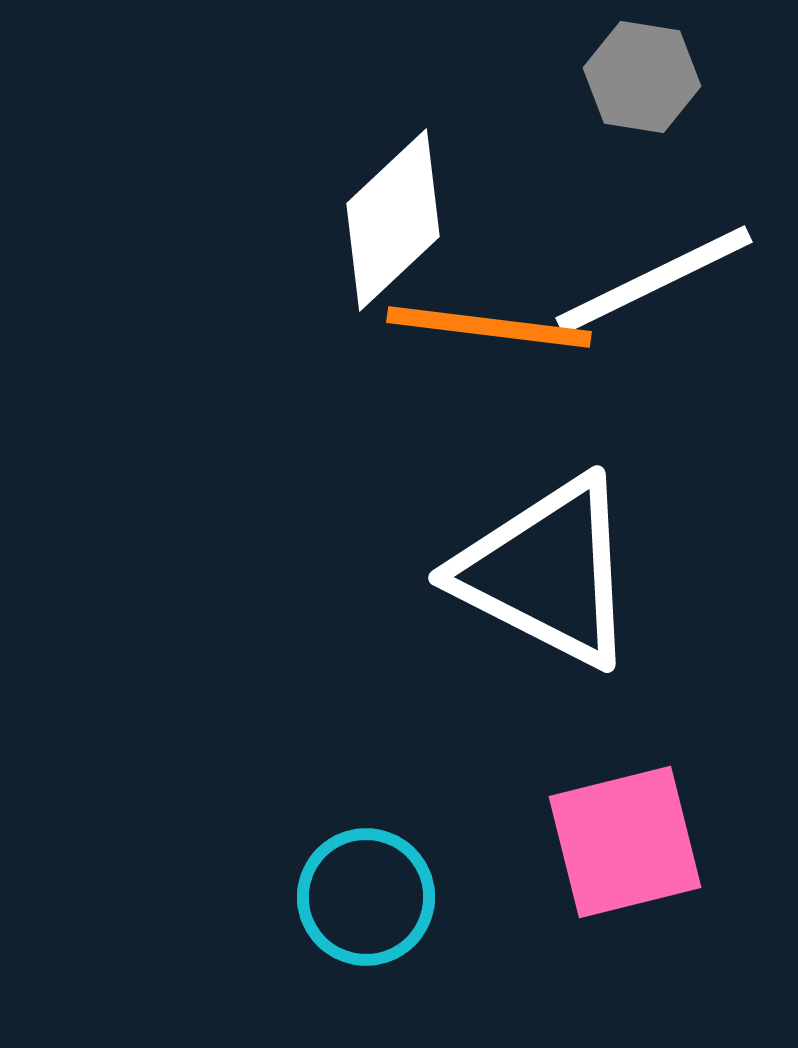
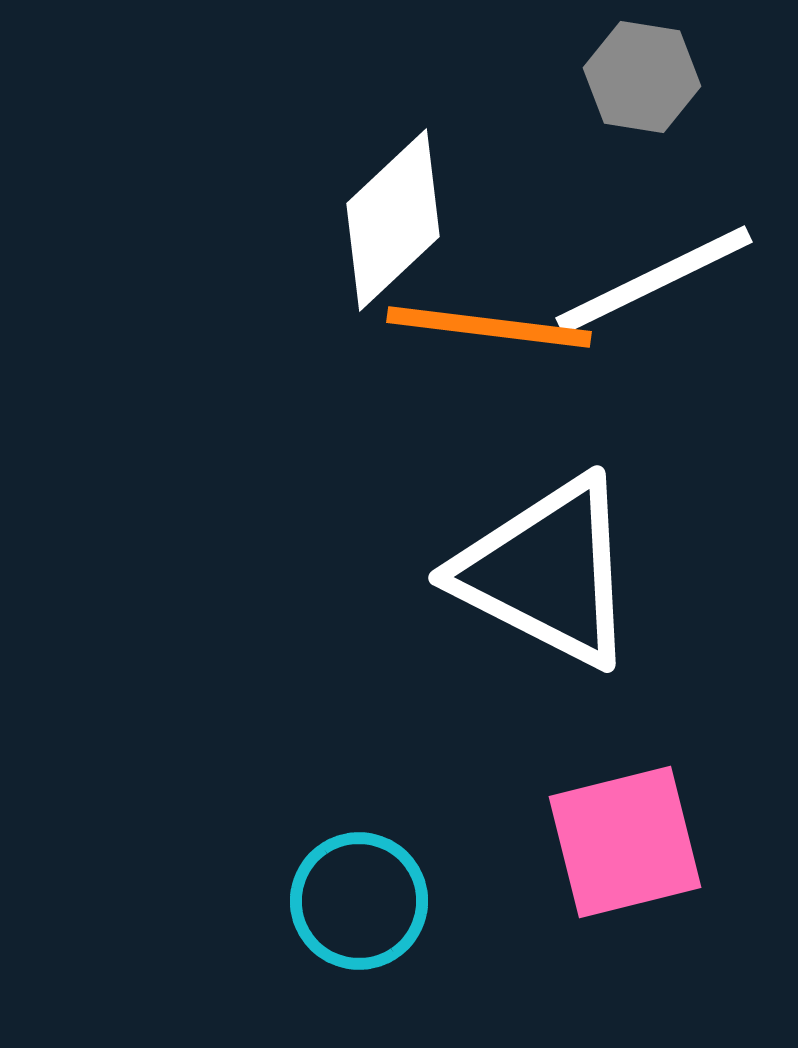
cyan circle: moved 7 px left, 4 px down
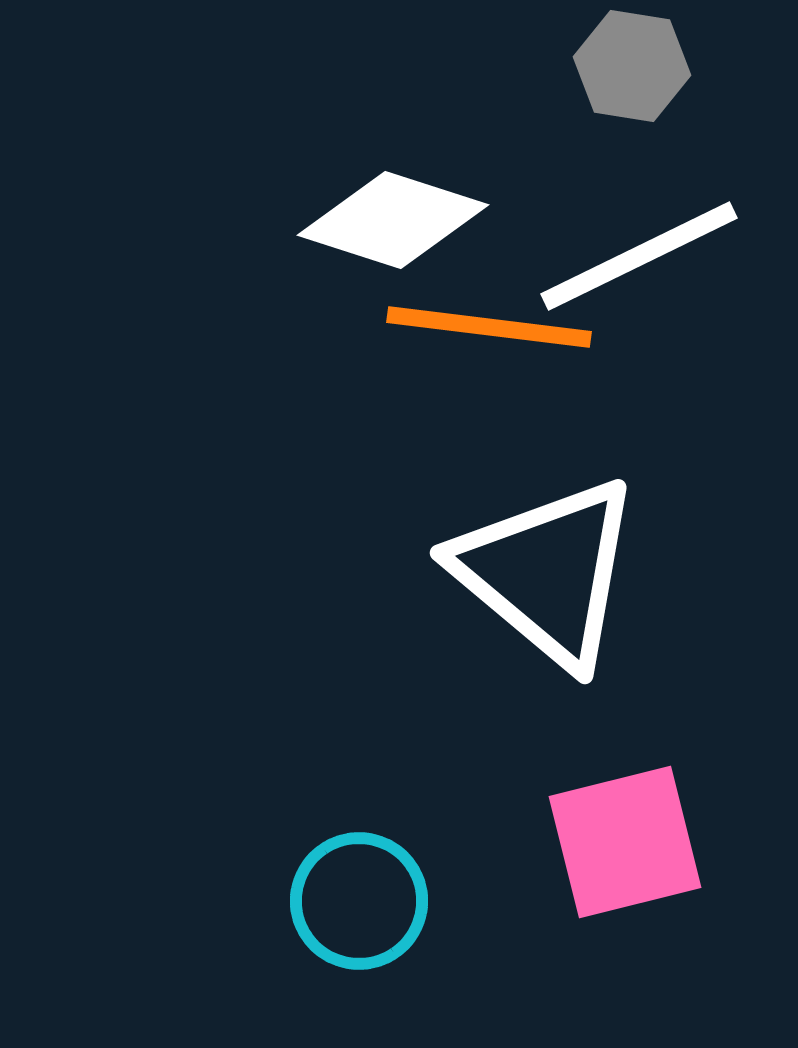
gray hexagon: moved 10 px left, 11 px up
white diamond: rotated 61 degrees clockwise
white line: moved 15 px left, 24 px up
white triangle: rotated 13 degrees clockwise
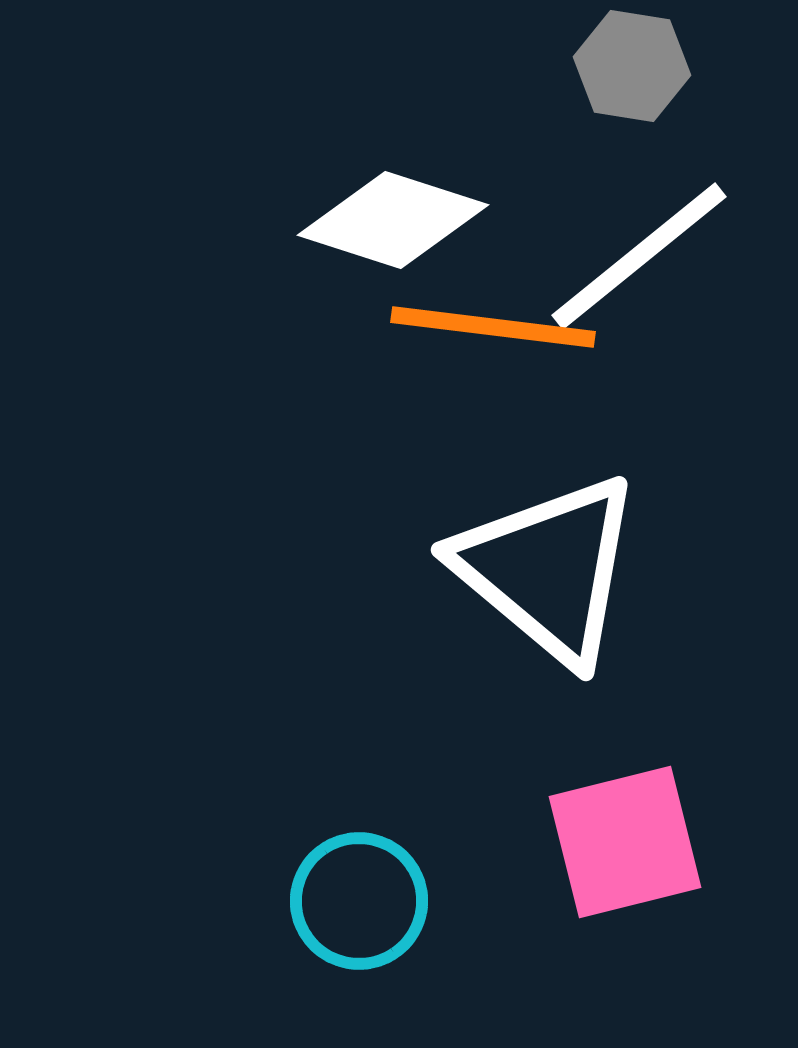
white line: rotated 13 degrees counterclockwise
orange line: moved 4 px right
white triangle: moved 1 px right, 3 px up
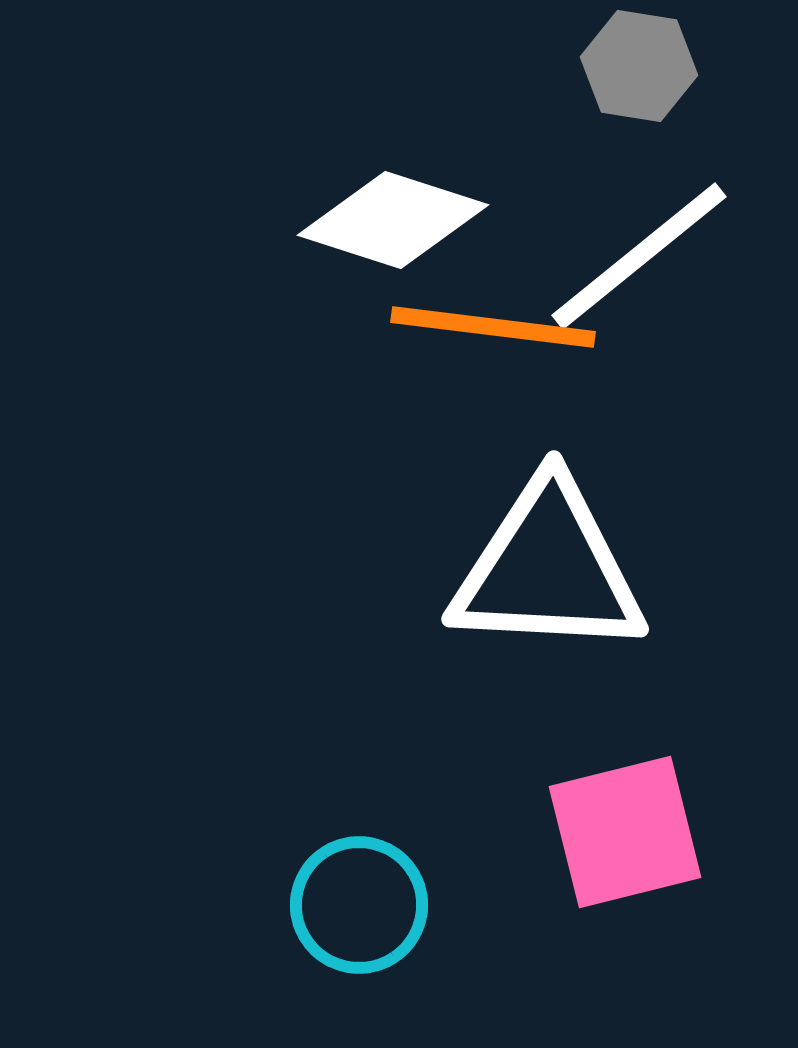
gray hexagon: moved 7 px right
white triangle: rotated 37 degrees counterclockwise
pink square: moved 10 px up
cyan circle: moved 4 px down
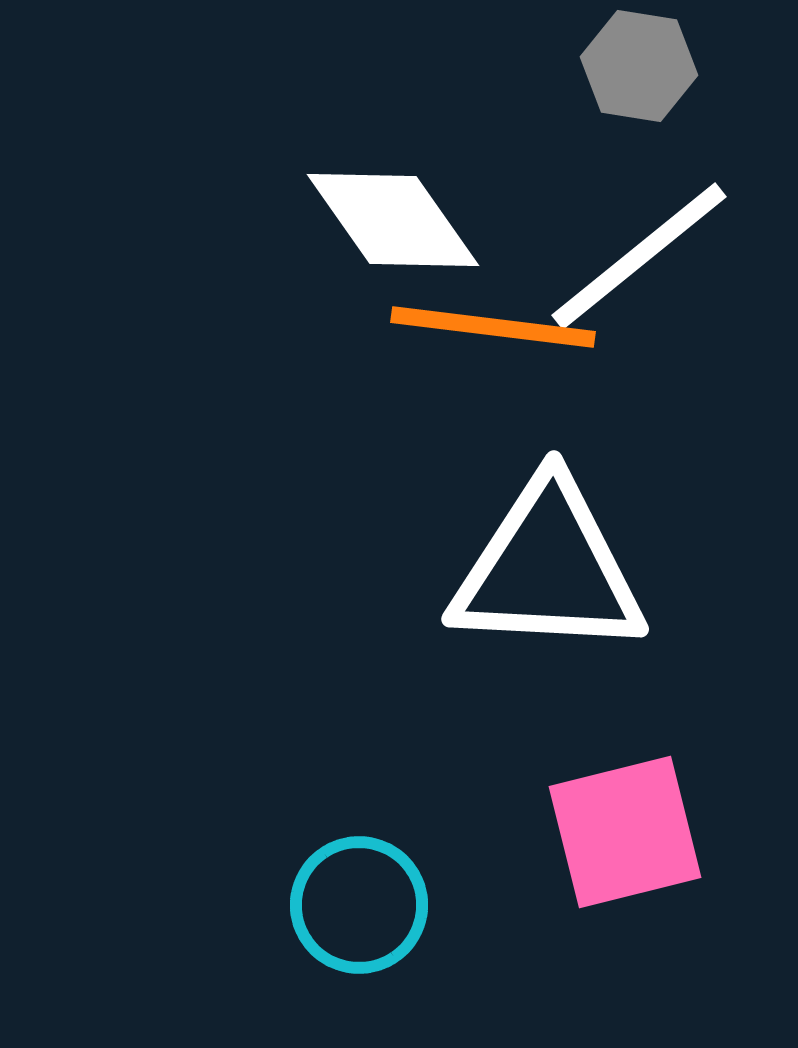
white diamond: rotated 37 degrees clockwise
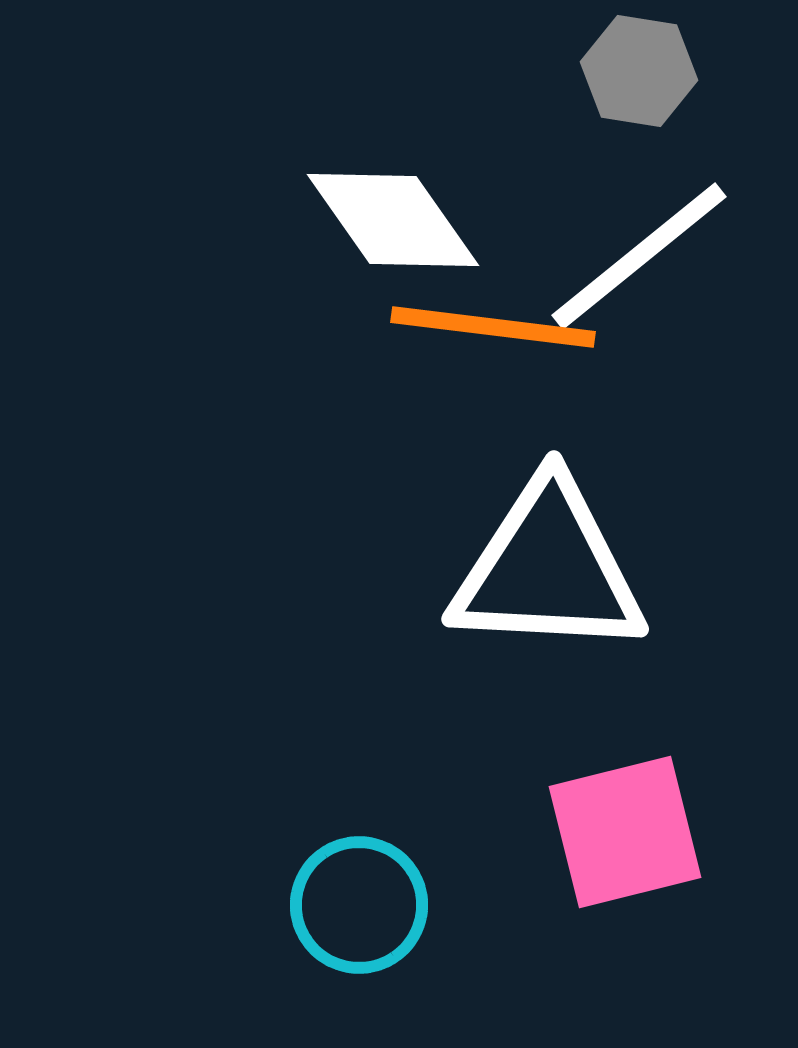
gray hexagon: moved 5 px down
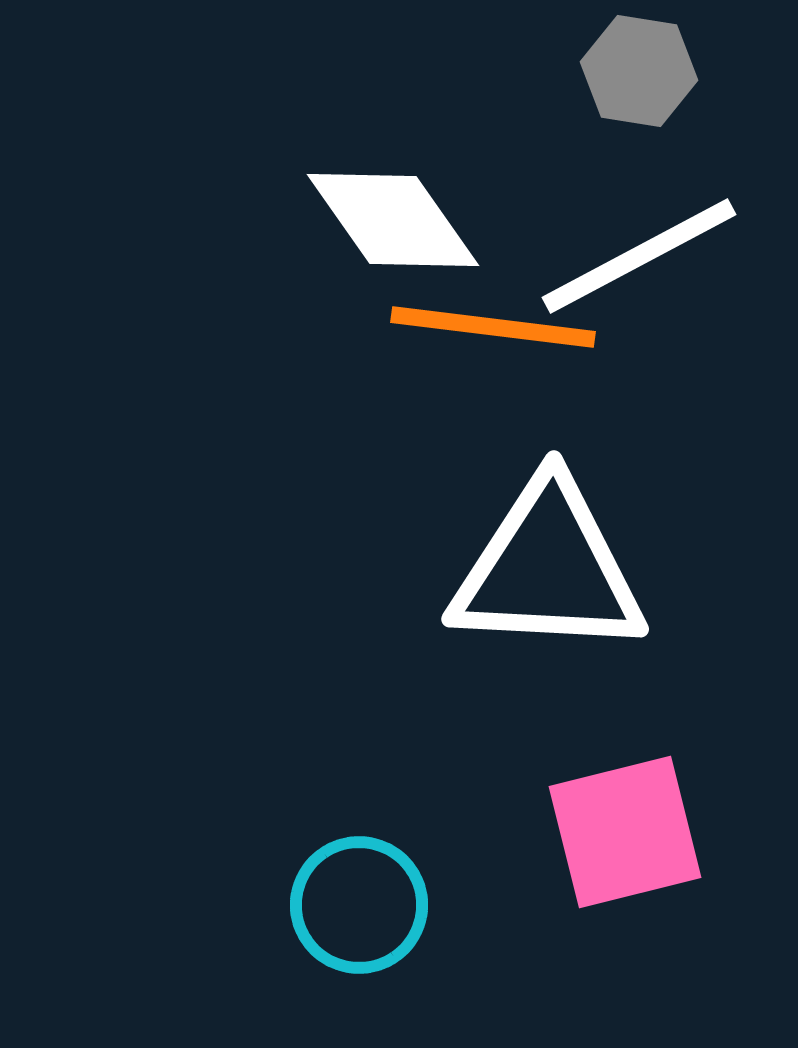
white line: rotated 11 degrees clockwise
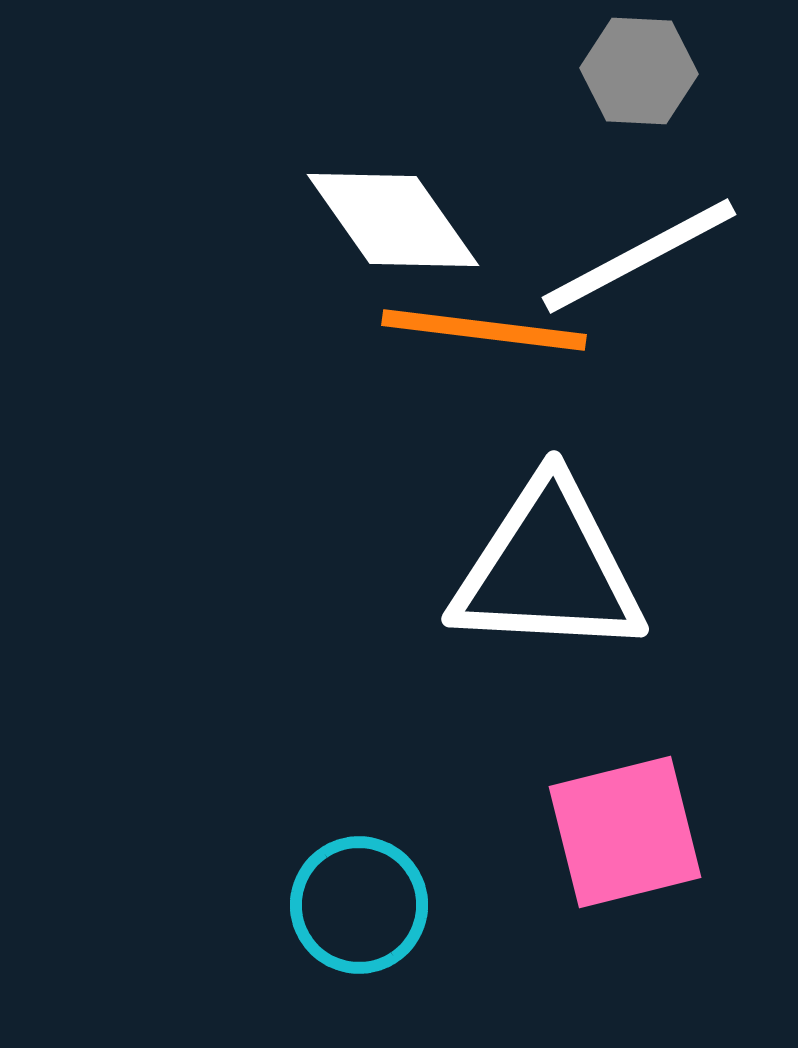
gray hexagon: rotated 6 degrees counterclockwise
orange line: moved 9 px left, 3 px down
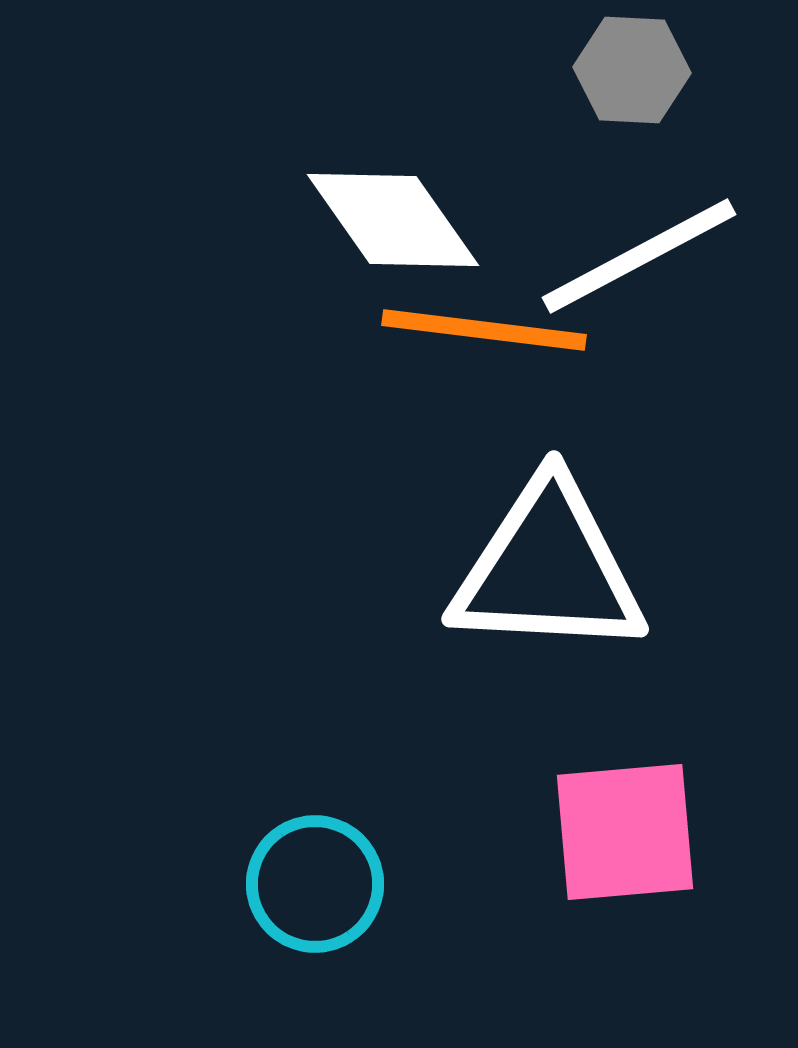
gray hexagon: moved 7 px left, 1 px up
pink square: rotated 9 degrees clockwise
cyan circle: moved 44 px left, 21 px up
